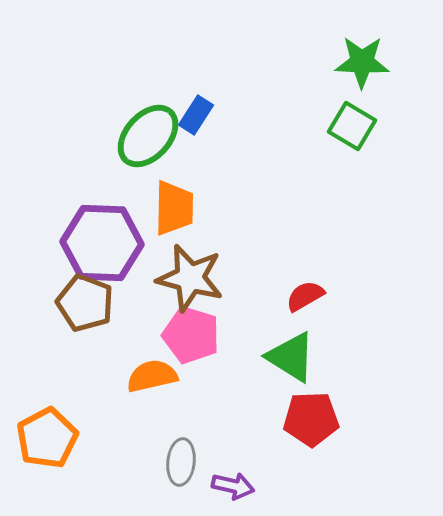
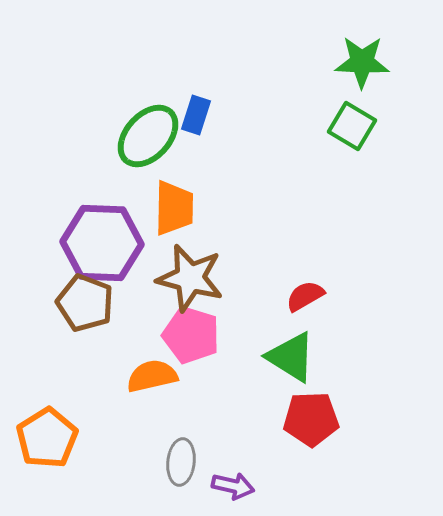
blue rectangle: rotated 15 degrees counterclockwise
orange pentagon: rotated 4 degrees counterclockwise
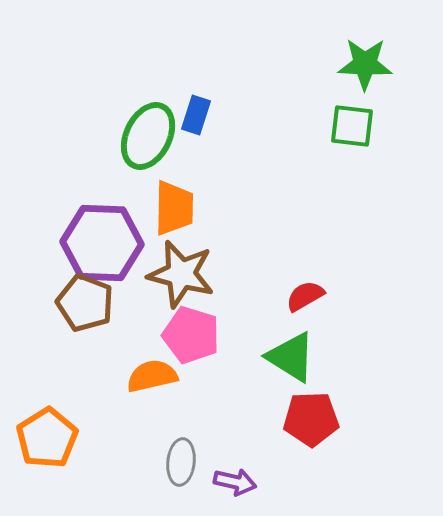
green star: moved 3 px right, 2 px down
green square: rotated 24 degrees counterclockwise
green ellipse: rotated 16 degrees counterclockwise
brown star: moved 9 px left, 4 px up
purple arrow: moved 2 px right, 4 px up
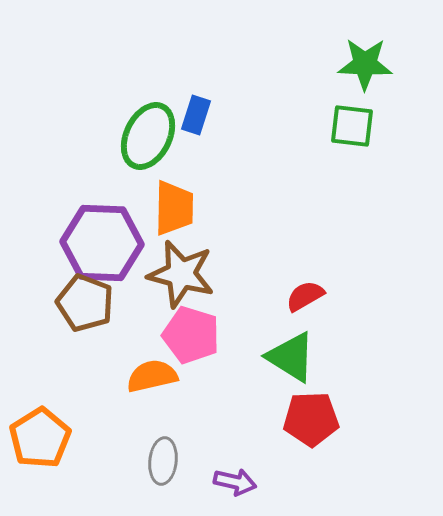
orange pentagon: moved 7 px left
gray ellipse: moved 18 px left, 1 px up
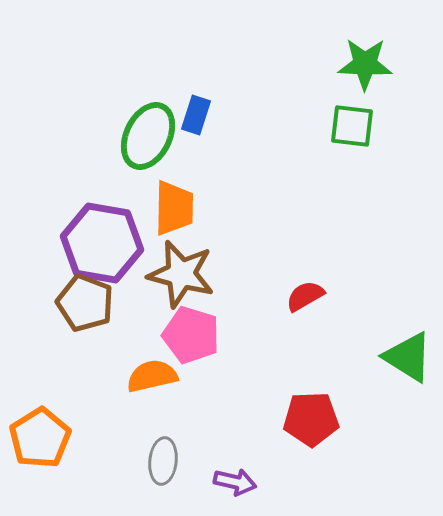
purple hexagon: rotated 8 degrees clockwise
green triangle: moved 117 px right
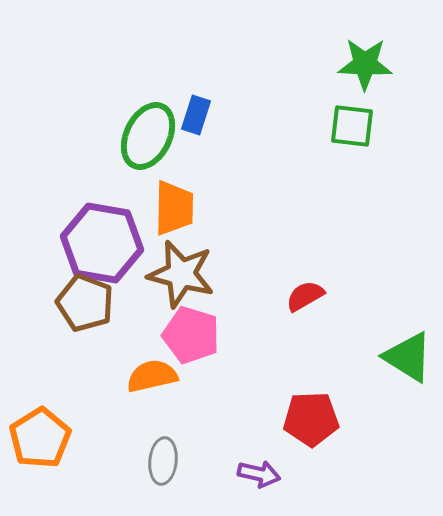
purple arrow: moved 24 px right, 8 px up
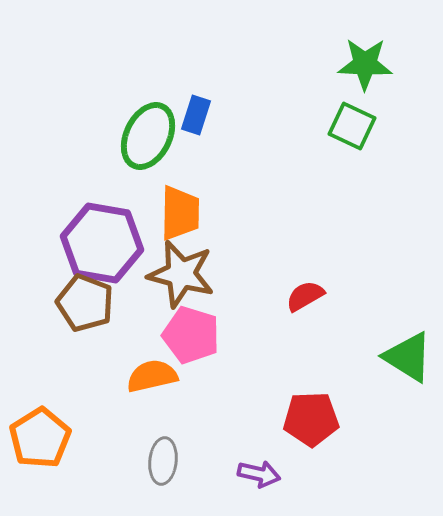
green square: rotated 18 degrees clockwise
orange trapezoid: moved 6 px right, 5 px down
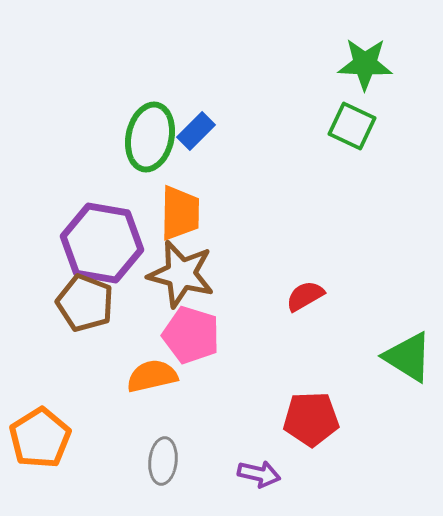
blue rectangle: moved 16 px down; rotated 27 degrees clockwise
green ellipse: moved 2 px right, 1 px down; rotated 14 degrees counterclockwise
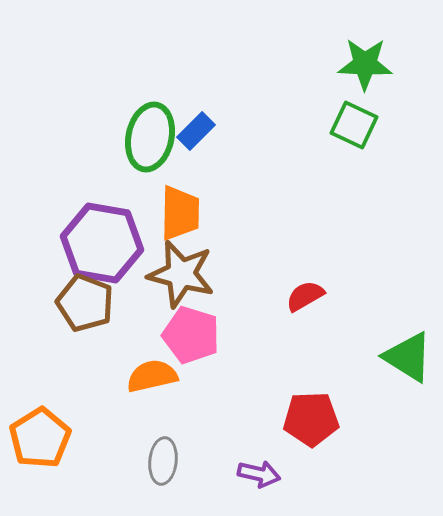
green square: moved 2 px right, 1 px up
